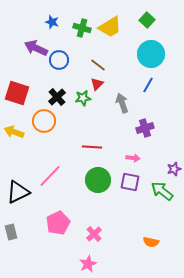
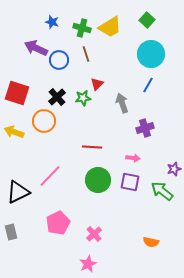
brown line: moved 12 px left, 11 px up; rotated 35 degrees clockwise
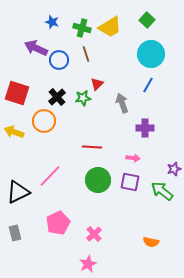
purple cross: rotated 18 degrees clockwise
gray rectangle: moved 4 px right, 1 px down
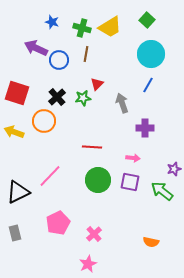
brown line: rotated 28 degrees clockwise
